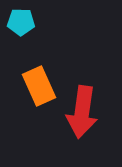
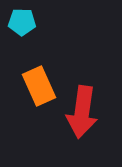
cyan pentagon: moved 1 px right
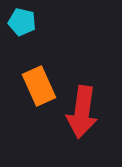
cyan pentagon: rotated 12 degrees clockwise
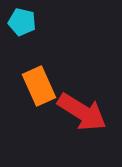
red arrow: rotated 66 degrees counterclockwise
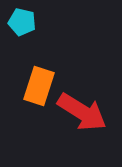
orange rectangle: rotated 42 degrees clockwise
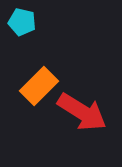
orange rectangle: rotated 27 degrees clockwise
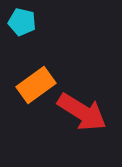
orange rectangle: moved 3 px left, 1 px up; rotated 9 degrees clockwise
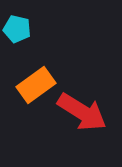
cyan pentagon: moved 5 px left, 7 px down
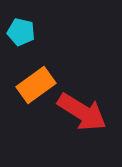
cyan pentagon: moved 4 px right, 3 px down
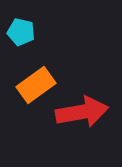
red arrow: rotated 42 degrees counterclockwise
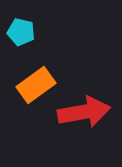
red arrow: moved 2 px right
